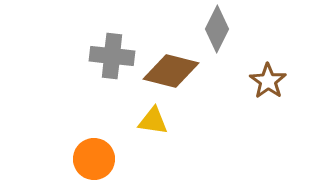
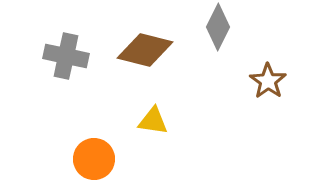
gray diamond: moved 1 px right, 2 px up
gray cross: moved 46 px left; rotated 6 degrees clockwise
brown diamond: moved 26 px left, 21 px up
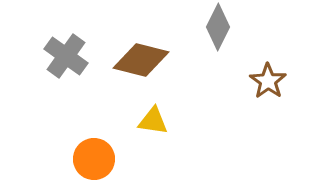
brown diamond: moved 4 px left, 10 px down
gray cross: rotated 24 degrees clockwise
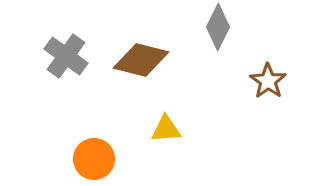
yellow triangle: moved 13 px right, 8 px down; rotated 12 degrees counterclockwise
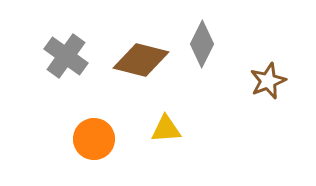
gray diamond: moved 16 px left, 17 px down
brown star: rotated 15 degrees clockwise
orange circle: moved 20 px up
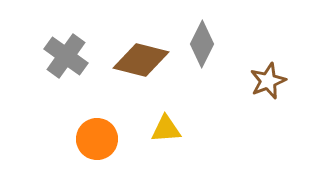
orange circle: moved 3 px right
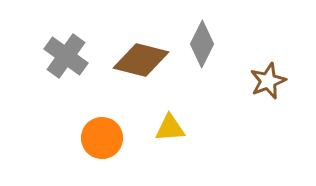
yellow triangle: moved 4 px right, 1 px up
orange circle: moved 5 px right, 1 px up
